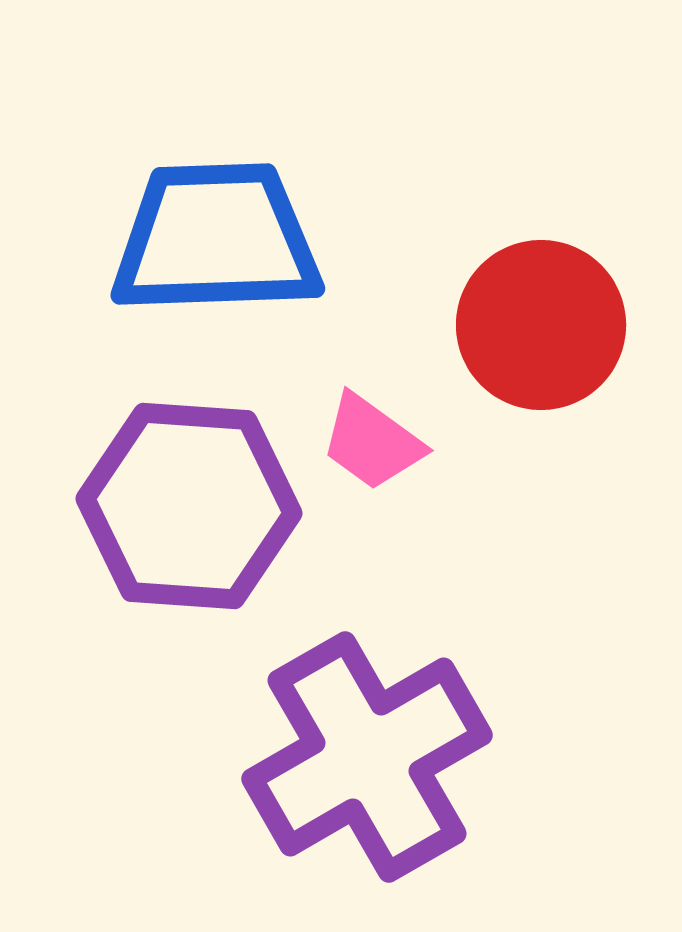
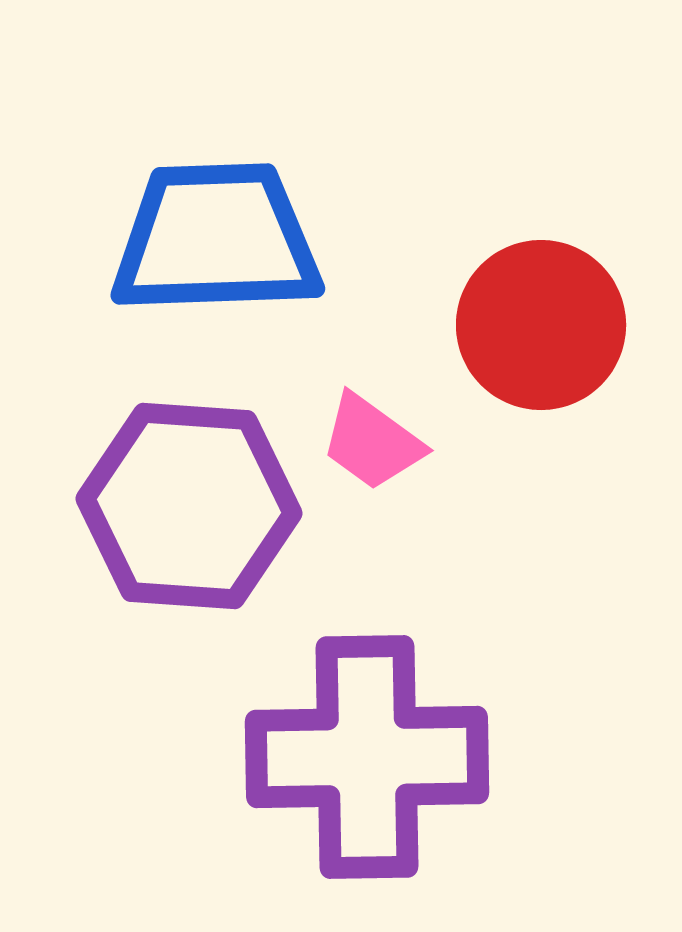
purple cross: rotated 29 degrees clockwise
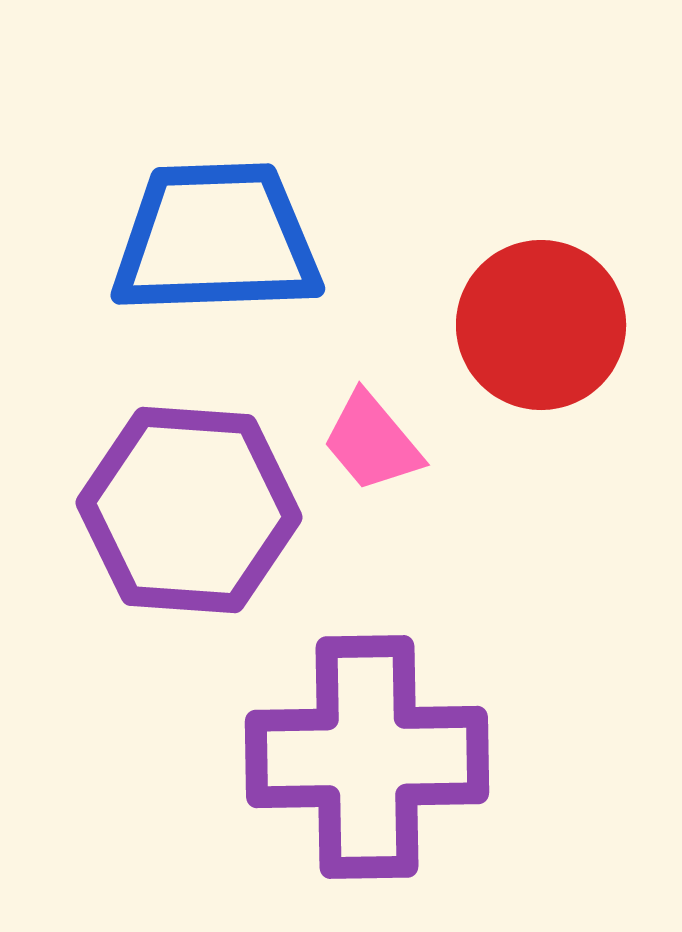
pink trapezoid: rotated 14 degrees clockwise
purple hexagon: moved 4 px down
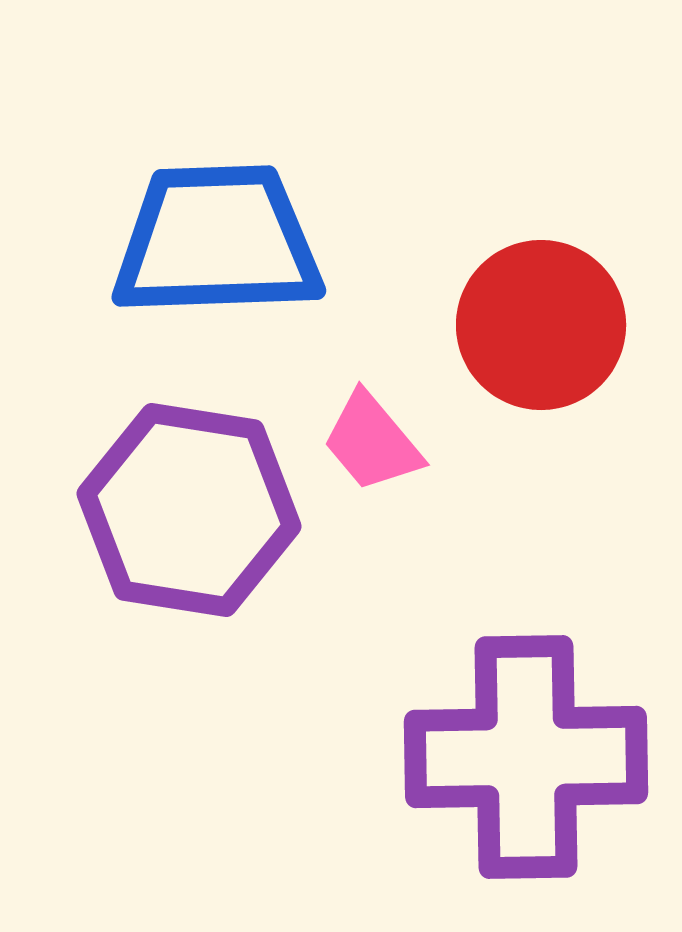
blue trapezoid: moved 1 px right, 2 px down
purple hexagon: rotated 5 degrees clockwise
purple cross: moved 159 px right
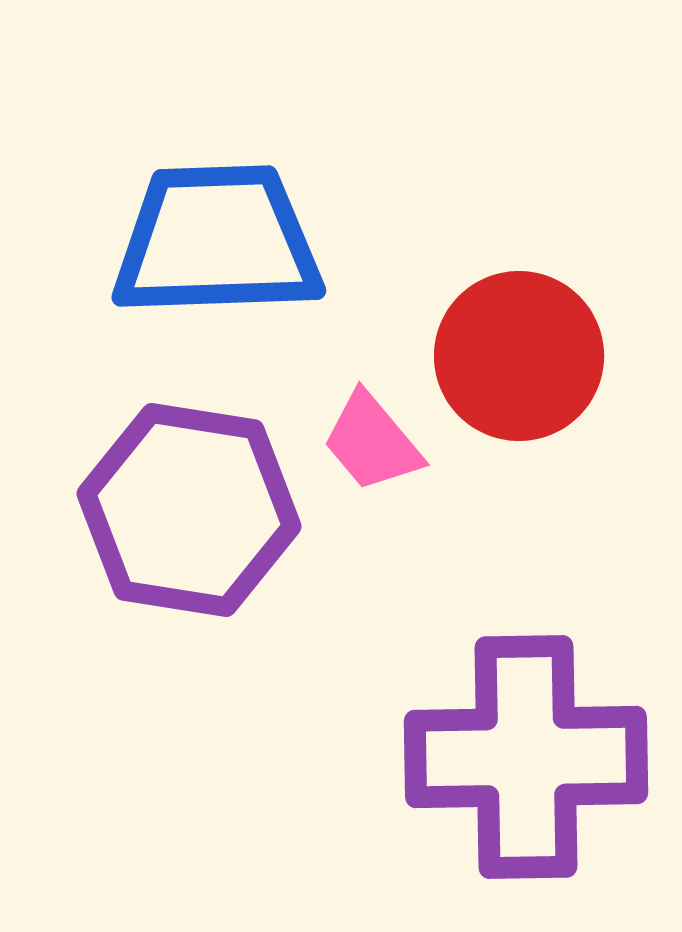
red circle: moved 22 px left, 31 px down
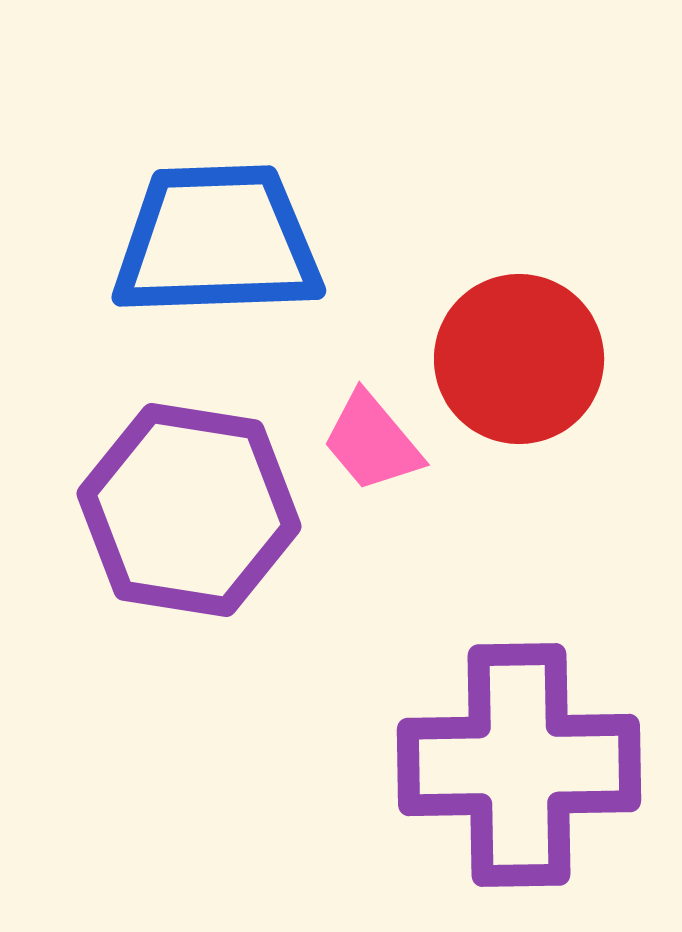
red circle: moved 3 px down
purple cross: moved 7 px left, 8 px down
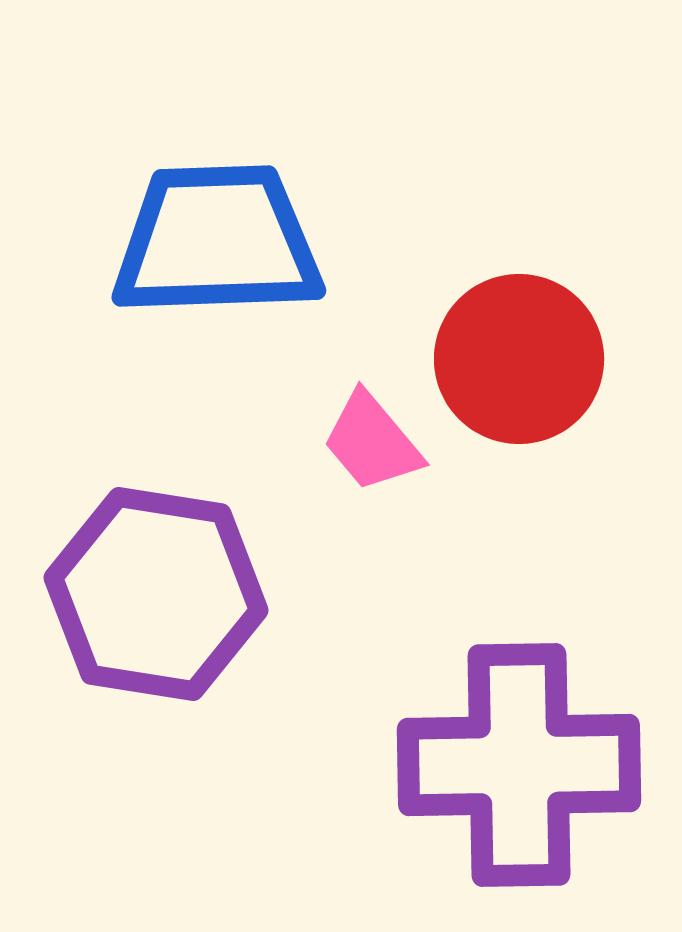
purple hexagon: moved 33 px left, 84 px down
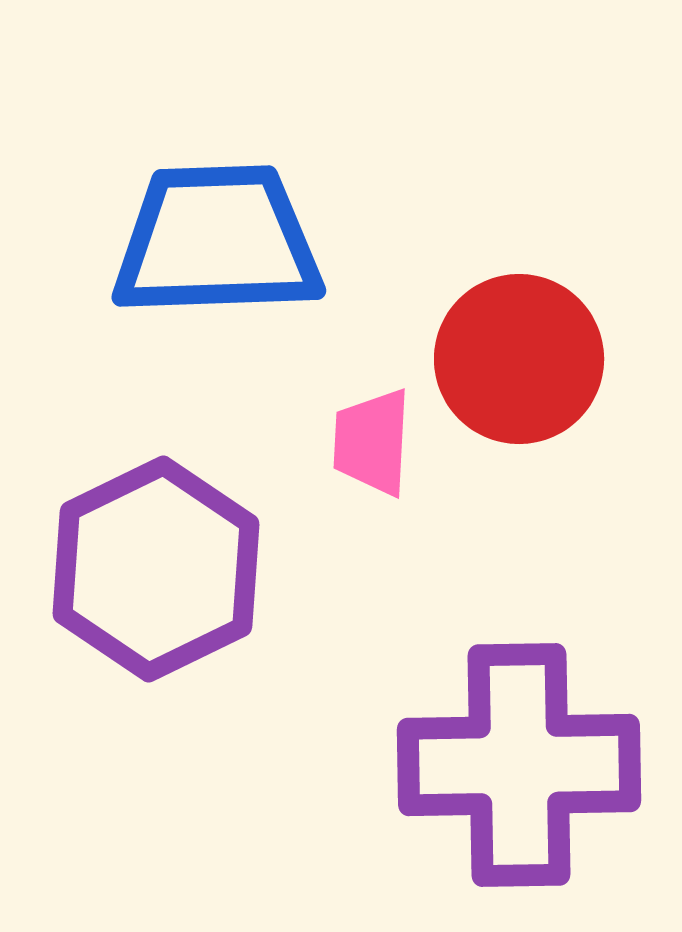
pink trapezoid: rotated 43 degrees clockwise
purple hexagon: moved 25 px up; rotated 25 degrees clockwise
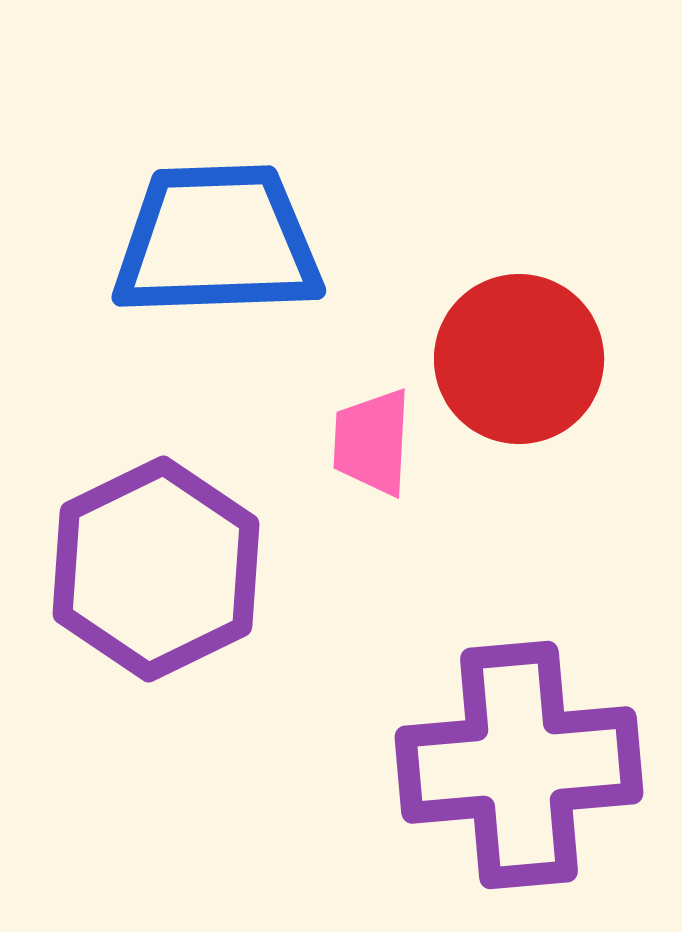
purple cross: rotated 4 degrees counterclockwise
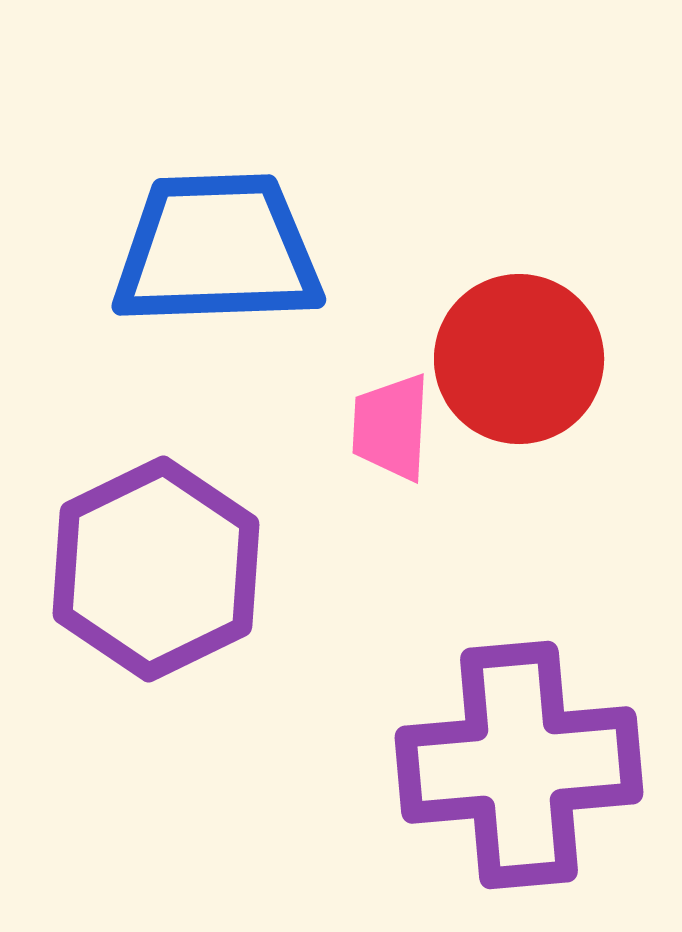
blue trapezoid: moved 9 px down
pink trapezoid: moved 19 px right, 15 px up
